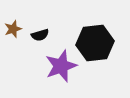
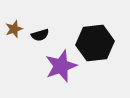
brown star: moved 1 px right
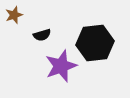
brown star: moved 14 px up
black semicircle: moved 2 px right
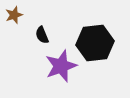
black semicircle: rotated 84 degrees clockwise
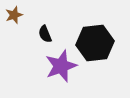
black semicircle: moved 3 px right, 1 px up
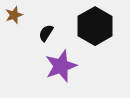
black semicircle: moved 1 px right, 1 px up; rotated 54 degrees clockwise
black hexagon: moved 17 px up; rotated 24 degrees counterclockwise
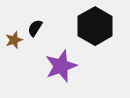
brown star: moved 25 px down
black semicircle: moved 11 px left, 5 px up
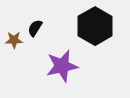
brown star: rotated 18 degrees clockwise
purple star: moved 1 px right; rotated 8 degrees clockwise
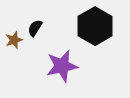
brown star: rotated 18 degrees counterclockwise
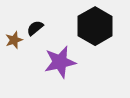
black semicircle: rotated 18 degrees clockwise
purple star: moved 2 px left, 4 px up
